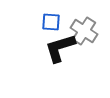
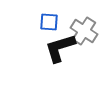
blue square: moved 2 px left
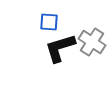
gray cross: moved 8 px right, 11 px down
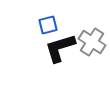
blue square: moved 1 px left, 3 px down; rotated 18 degrees counterclockwise
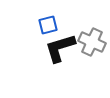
gray cross: rotated 8 degrees counterclockwise
